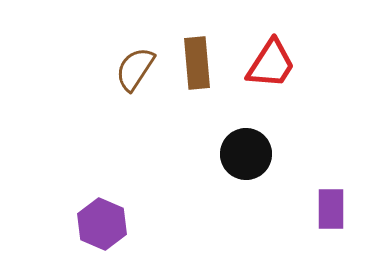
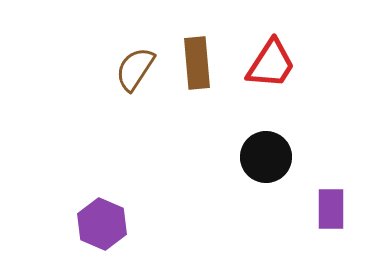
black circle: moved 20 px right, 3 px down
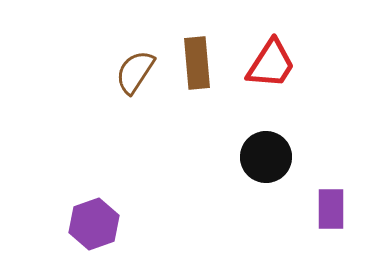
brown semicircle: moved 3 px down
purple hexagon: moved 8 px left; rotated 18 degrees clockwise
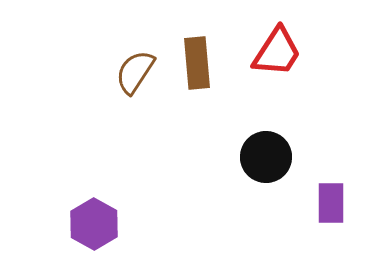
red trapezoid: moved 6 px right, 12 px up
purple rectangle: moved 6 px up
purple hexagon: rotated 12 degrees counterclockwise
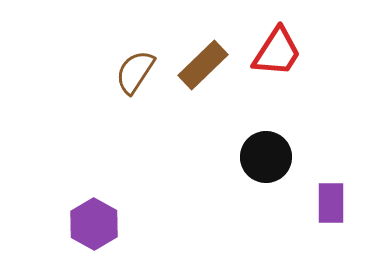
brown rectangle: moved 6 px right, 2 px down; rotated 51 degrees clockwise
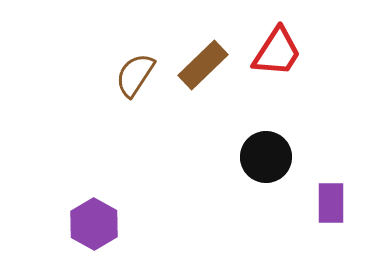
brown semicircle: moved 3 px down
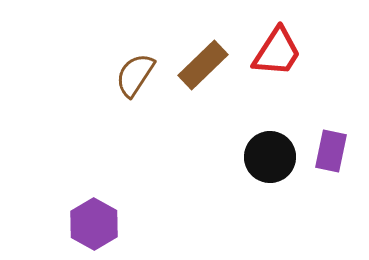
black circle: moved 4 px right
purple rectangle: moved 52 px up; rotated 12 degrees clockwise
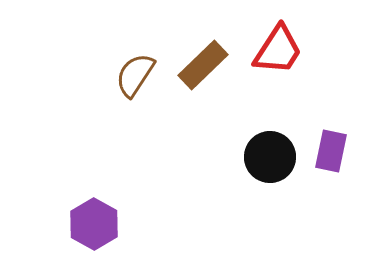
red trapezoid: moved 1 px right, 2 px up
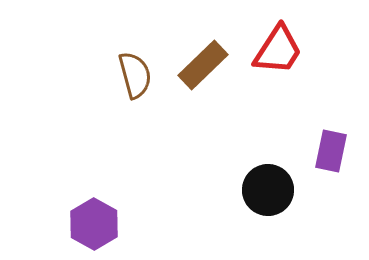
brown semicircle: rotated 132 degrees clockwise
black circle: moved 2 px left, 33 px down
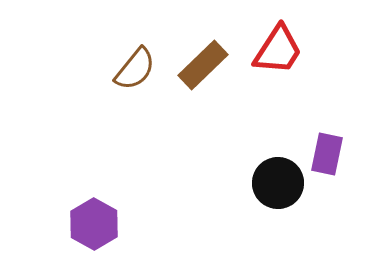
brown semicircle: moved 6 px up; rotated 54 degrees clockwise
purple rectangle: moved 4 px left, 3 px down
black circle: moved 10 px right, 7 px up
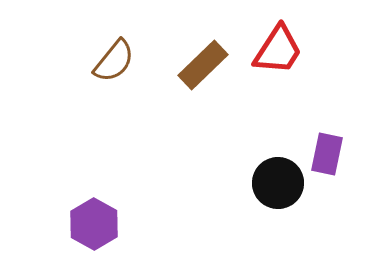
brown semicircle: moved 21 px left, 8 px up
